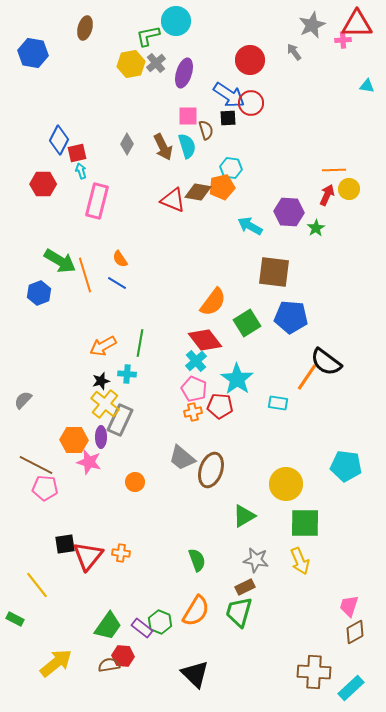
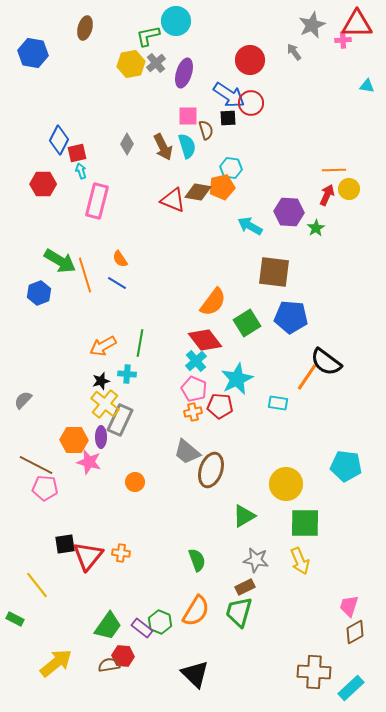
cyan star at (237, 379): rotated 12 degrees clockwise
gray trapezoid at (182, 458): moved 5 px right, 6 px up
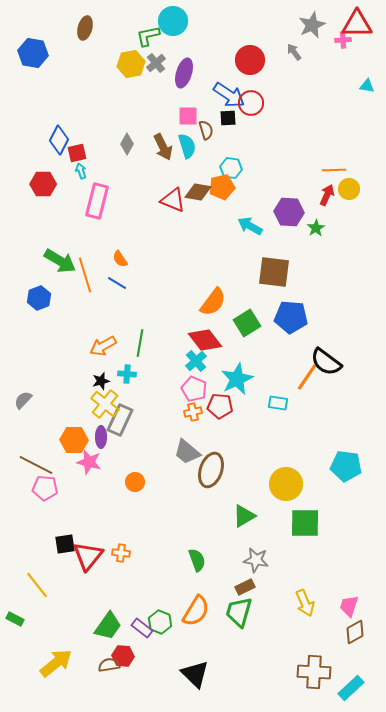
cyan circle at (176, 21): moved 3 px left
blue hexagon at (39, 293): moved 5 px down
yellow arrow at (300, 561): moved 5 px right, 42 px down
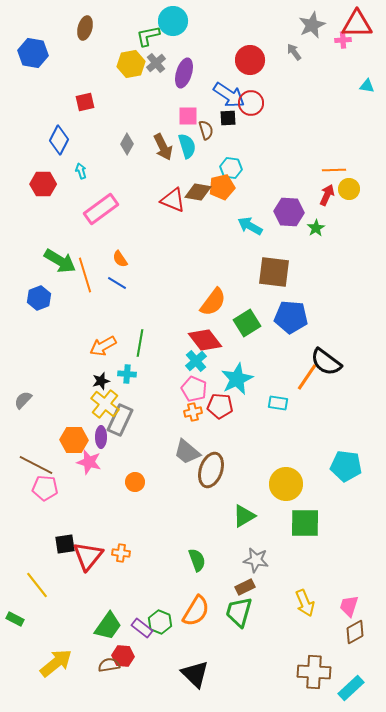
red square at (77, 153): moved 8 px right, 51 px up
pink rectangle at (97, 201): moved 4 px right, 8 px down; rotated 40 degrees clockwise
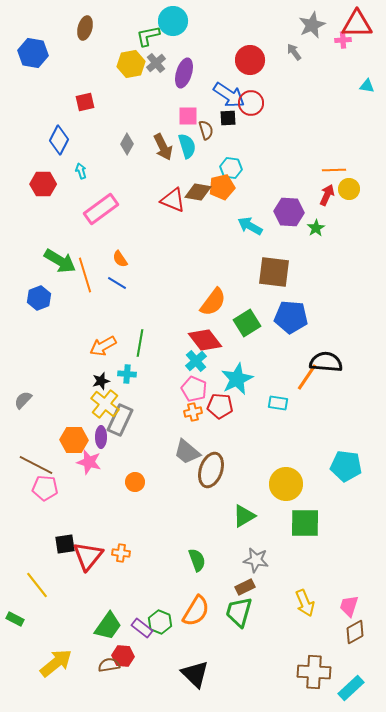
black semicircle at (326, 362): rotated 148 degrees clockwise
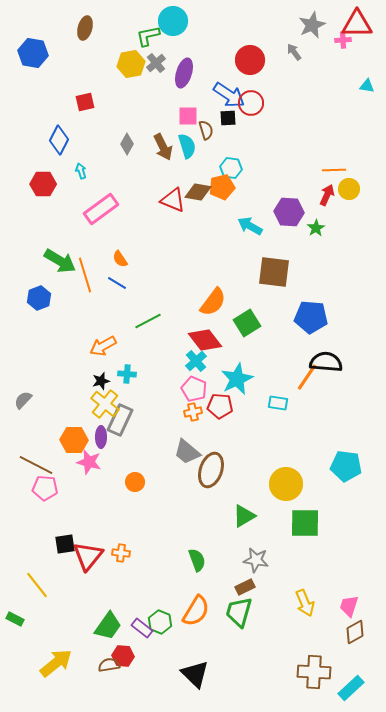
blue pentagon at (291, 317): moved 20 px right
green line at (140, 343): moved 8 px right, 22 px up; rotated 52 degrees clockwise
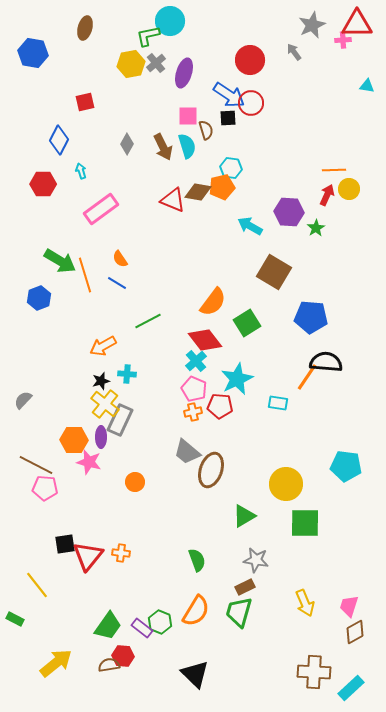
cyan circle at (173, 21): moved 3 px left
brown square at (274, 272): rotated 24 degrees clockwise
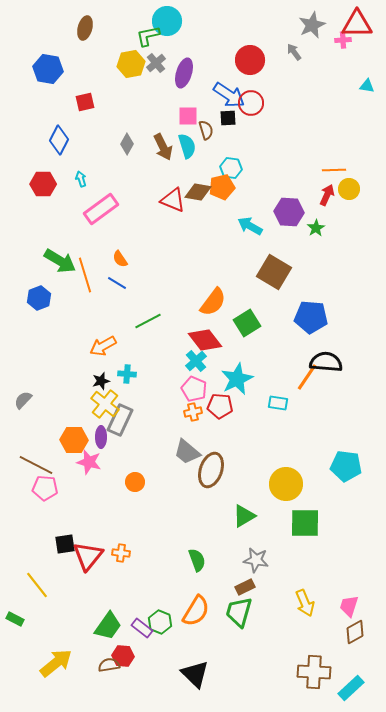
cyan circle at (170, 21): moved 3 px left
blue hexagon at (33, 53): moved 15 px right, 16 px down
cyan arrow at (81, 171): moved 8 px down
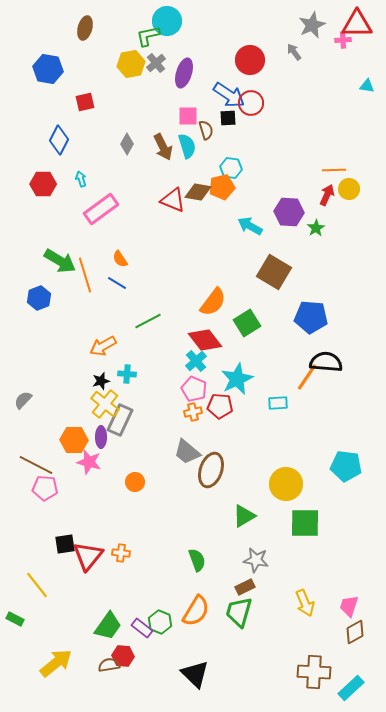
cyan rectangle at (278, 403): rotated 12 degrees counterclockwise
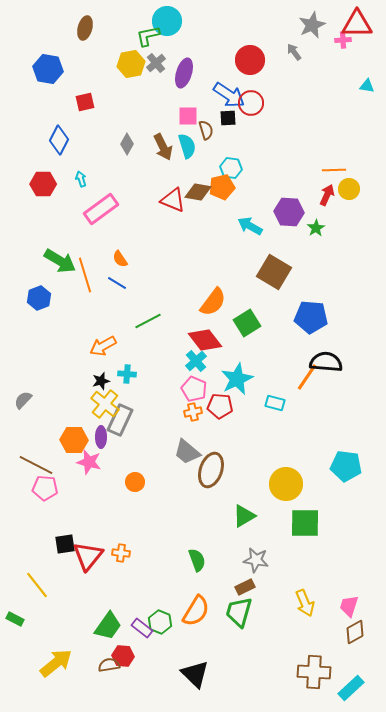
cyan rectangle at (278, 403): moved 3 px left; rotated 18 degrees clockwise
